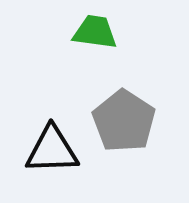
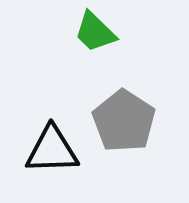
green trapezoid: rotated 144 degrees counterclockwise
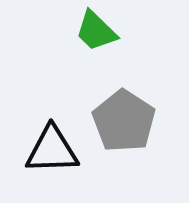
green trapezoid: moved 1 px right, 1 px up
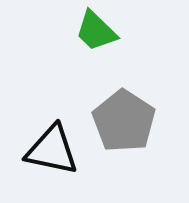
black triangle: rotated 14 degrees clockwise
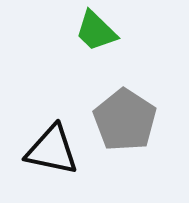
gray pentagon: moved 1 px right, 1 px up
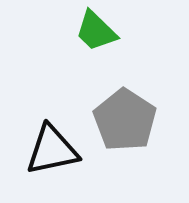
black triangle: rotated 24 degrees counterclockwise
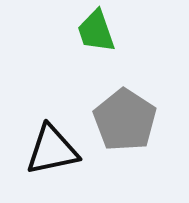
green trapezoid: rotated 27 degrees clockwise
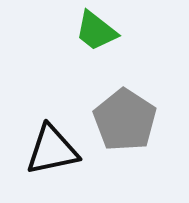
green trapezoid: rotated 33 degrees counterclockwise
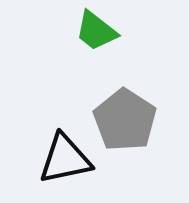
black triangle: moved 13 px right, 9 px down
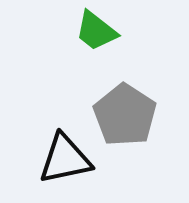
gray pentagon: moved 5 px up
